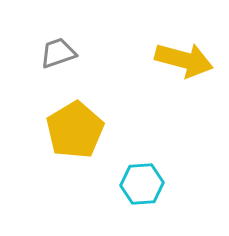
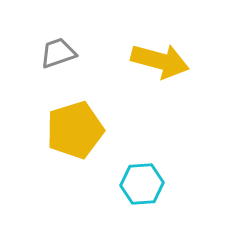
yellow arrow: moved 24 px left, 1 px down
yellow pentagon: rotated 14 degrees clockwise
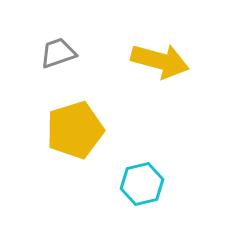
cyan hexagon: rotated 9 degrees counterclockwise
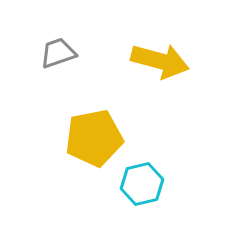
yellow pentagon: moved 19 px right, 8 px down; rotated 6 degrees clockwise
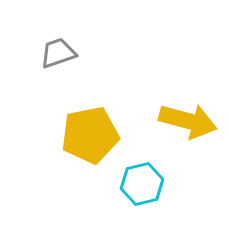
yellow arrow: moved 28 px right, 60 px down
yellow pentagon: moved 4 px left, 3 px up
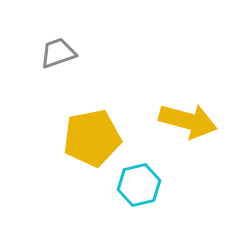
yellow pentagon: moved 2 px right, 3 px down
cyan hexagon: moved 3 px left, 1 px down
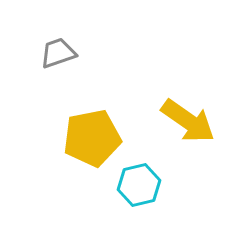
yellow arrow: rotated 20 degrees clockwise
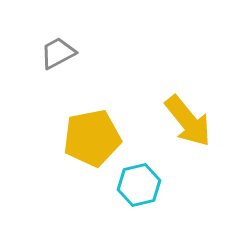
gray trapezoid: rotated 9 degrees counterclockwise
yellow arrow: rotated 16 degrees clockwise
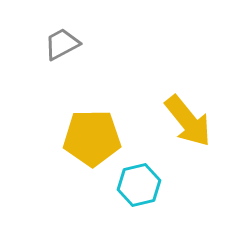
gray trapezoid: moved 4 px right, 9 px up
yellow pentagon: rotated 10 degrees clockwise
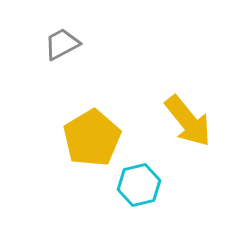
yellow pentagon: rotated 30 degrees counterclockwise
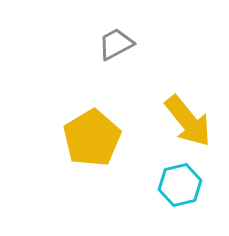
gray trapezoid: moved 54 px right
cyan hexagon: moved 41 px right
